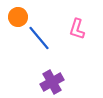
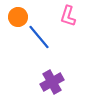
pink L-shape: moved 9 px left, 13 px up
blue line: moved 1 px up
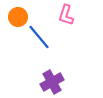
pink L-shape: moved 2 px left, 1 px up
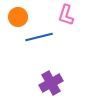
blue line: rotated 64 degrees counterclockwise
purple cross: moved 1 px left, 1 px down
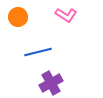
pink L-shape: rotated 75 degrees counterclockwise
blue line: moved 1 px left, 15 px down
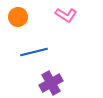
blue line: moved 4 px left
